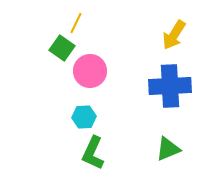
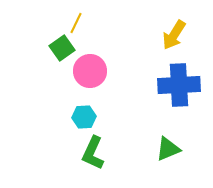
green square: rotated 20 degrees clockwise
blue cross: moved 9 px right, 1 px up
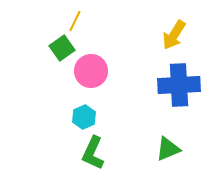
yellow line: moved 1 px left, 2 px up
pink circle: moved 1 px right
cyan hexagon: rotated 20 degrees counterclockwise
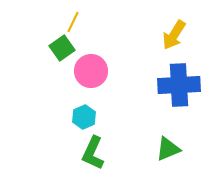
yellow line: moved 2 px left, 1 px down
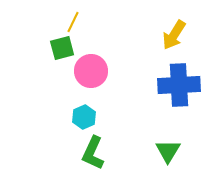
green square: rotated 20 degrees clockwise
green triangle: moved 2 px down; rotated 36 degrees counterclockwise
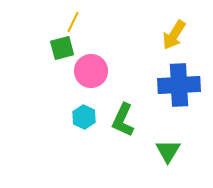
cyan hexagon: rotated 10 degrees counterclockwise
green L-shape: moved 30 px right, 33 px up
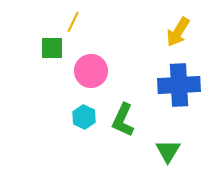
yellow arrow: moved 4 px right, 3 px up
green square: moved 10 px left; rotated 15 degrees clockwise
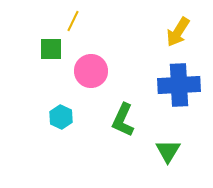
yellow line: moved 1 px up
green square: moved 1 px left, 1 px down
cyan hexagon: moved 23 px left
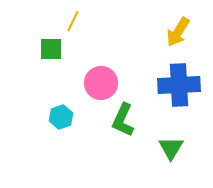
pink circle: moved 10 px right, 12 px down
cyan hexagon: rotated 15 degrees clockwise
green triangle: moved 3 px right, 3 px up
